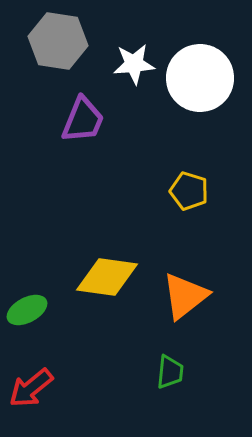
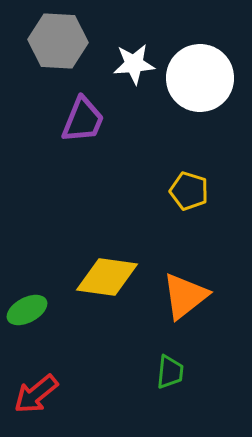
gray hexagon: rotated 6 degrees counterclockwise
red arrow: moved 5 px right, 6 px down
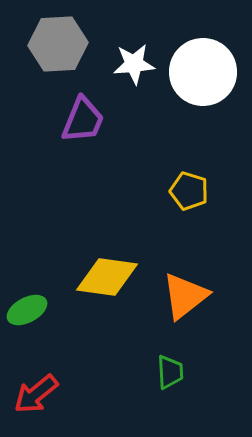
gray hexagon: moved 3 px down; rotated 6 degrees counterclockwise
white circle: moved 3 px right, 6 px up
green trapezoid: rotated 9 degrees counterclockwise
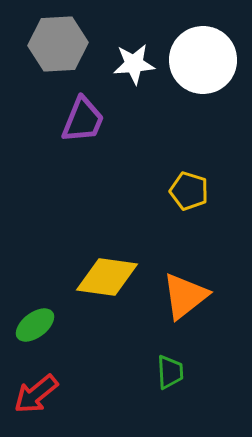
white circle: moved 12 px up
green ellipse: moved 8 px right, 15 px down; rotated 9 degrees counterclockwise
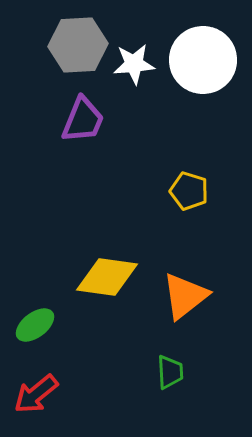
gray hexagon: moved 20 px right, 1 px down
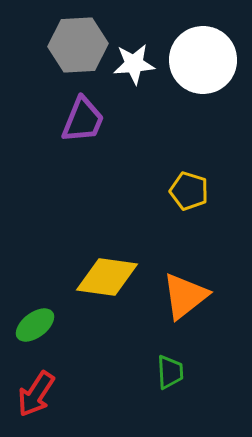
red arrow: rotated 18 degrees counterclockwise
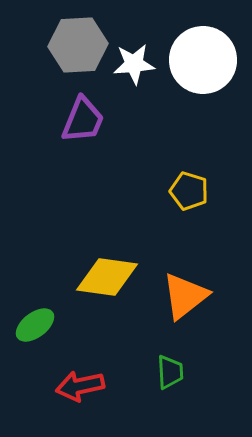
red arrow: moved 44 px right, 8 px up; rotated 45 degrees clockwise
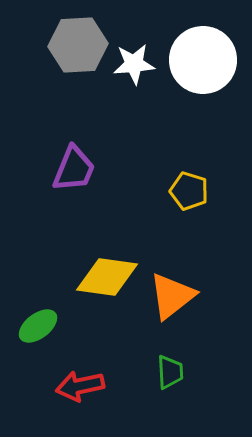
purple trapezoid: moved 9 px left, 49 px down
orange triangle: moved 13 px left
green ellipse: moved 3 px right, 1 px down
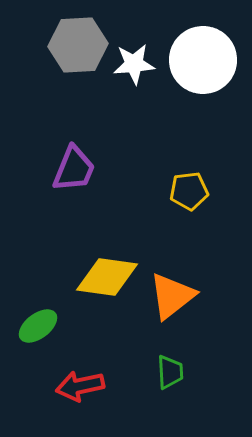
yellow pentagon: rotated 24 degrees counterclockwise
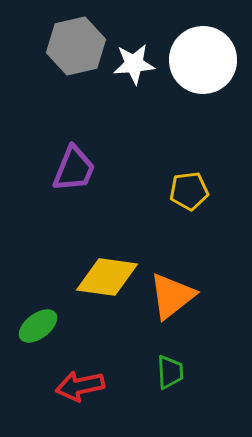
gray hexagon: moved 2 px left, 1 px down; rotated 10 degrees counterclockwise
